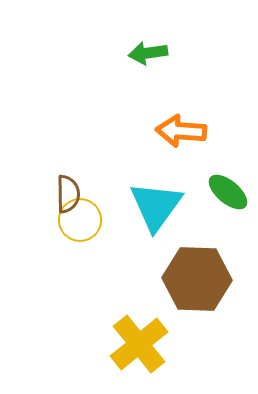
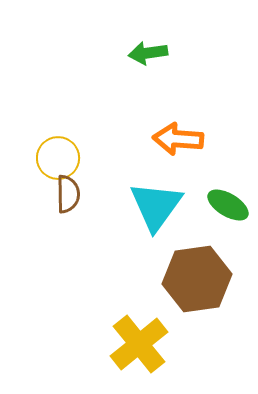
orange arrow: moved 3 px left, 8 px down
green ellipse: moved 13 px down; rotated 9 degrees counterclockwise
yellow circle: moved 22 px left, 62 px up
brown hexagon: rotated 10 degrees counterclockwise
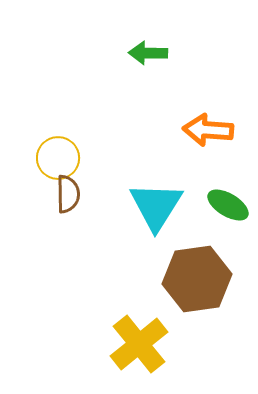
green arrow: rotated 9 degrees clockwise
orange arrow: moved 30 px right, 9 px up
cyan triangle: rotated 4 degrees counterclockwise
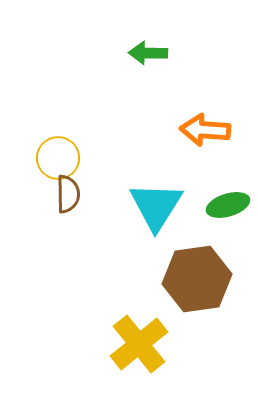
orange arrow: moved 3 px left
green ellipse: rotated 48 degrees counterclockwise
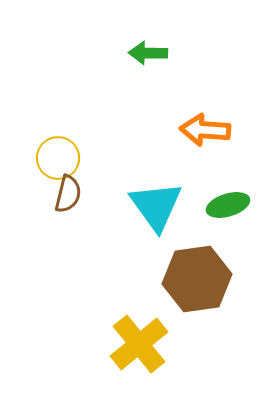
brown semicircle: rotated 15 degrees clockwise
cyan triangle: rotated 8 degrees counterclockwise
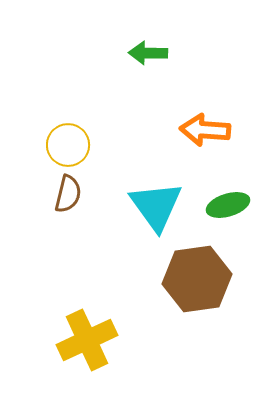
yellow circle: moved 10 px right, 13 px up
yellow cross: moved 52 px left, 4 px up; rotated 14 degrees clockwise
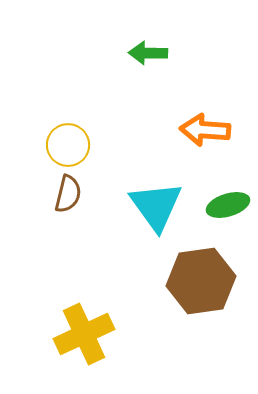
brown hexagon: moved 4 px right, 2 px down
yellow cross: moved 3 px left, 6 px up
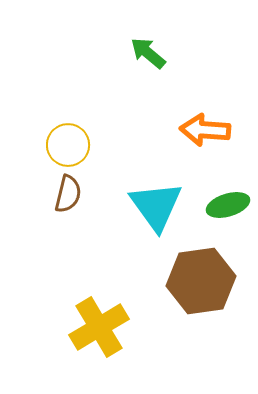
green arrow: rotated 39 degrees clockwise
yellow cross: moved 15 px right, 7 px up; rotated 6 degrees counterclockwise
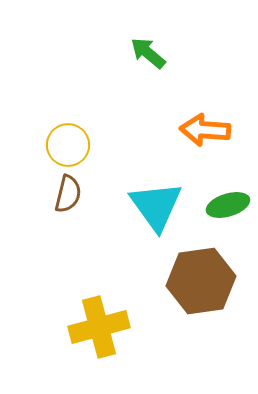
yellow cross: rotated 16 degrees clockwise
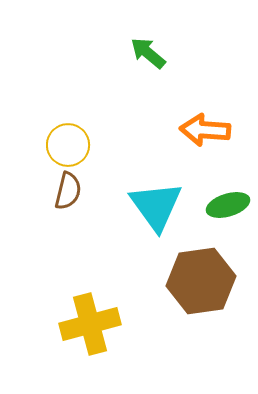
brown semicircle: moved 3 px up
yellow cross: moved 9 px left, 3 px up
